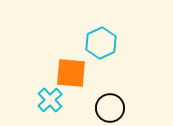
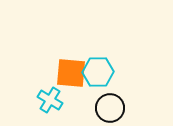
cyan hexagon: moved 3 px left, 29 px down; rotated 24 degrees clockwise
cyan cross: rotated 15 degrees counterclockwise
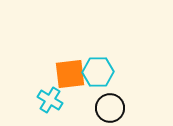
orange square: moved 1 px left, 1 px down; rotated 12 degrees counterclockwise
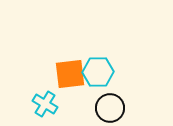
cyan cross: moved 5 px left, 4 px down
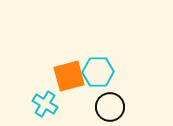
orange square: moved 1 px left, 2 px down; rotated 8 degrees counterclockwise
black circle: moved 1 px up
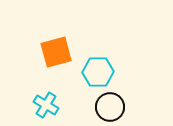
orange square: moved 13 px left, 24 px up
cyan cross: moved 1 px right, 1 px down
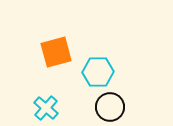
cyan cross: moved 3 px down; rotated 10 degrees clockwise
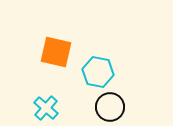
orange square: rotated 28 degrees clockwise
cyan hexagon: rotated 12 degrees clockwise
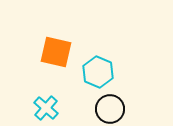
cyan hexagon: rotated 12 degrees clockwise
black circle: moved 2 px down
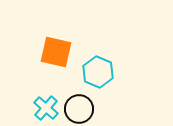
black circle: moved 31 px left
